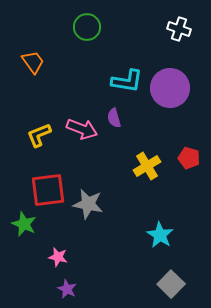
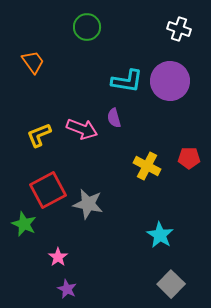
purple circle: moved 7 px up
red pentagon: rotated 15 degrees counterclockwise
yellow cross: rotated 32 degrees counterclockwise
red square: rotated 21 degrees counterclockwise
pink star: rotated 24 degrees clockwise
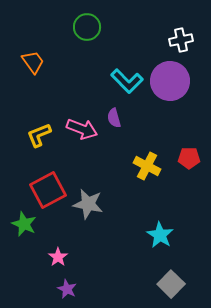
white cross: moved 2 px right, 11 px down; rotated 30 degrees counterclockwise
cyan L-shape: rotated 36 degrees clockwise
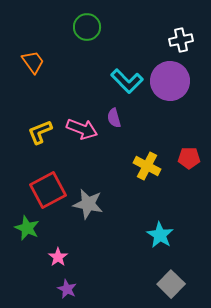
yellow L-shape: moved 1 px right, 3 px up
green star: moved 3 px right, 4 px down
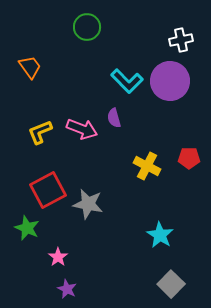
orange trapezoid: moved 3 px left, 5 px down
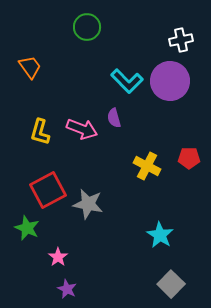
yellow L-shape: rotated 52 degrees counterclockwise
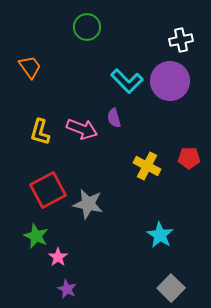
green star: moved 9 px right, 8 px down
gray square: moved 4 px down
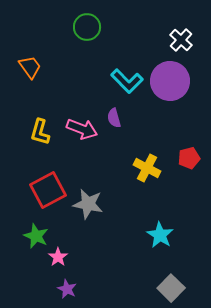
white cross: rotated 35 degrees counterclockwise
red pentagon: rotated 15 degrees counterclockwise
yellow cross: moved 2 px down
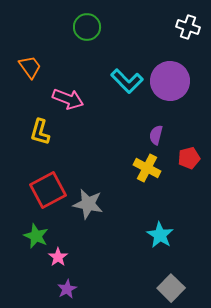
white cross: moved 7 px right, 13 px up; rotated 25 degrees counterclockwise
purple semicircle: moved 42 px right, 17 px down; rotated 30 degrees clockwise
pink arrow: moved 14 px left, 30 px up
purple star: rotated 18 degrees clockwise
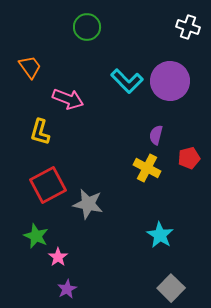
red square: moved 5 px up
